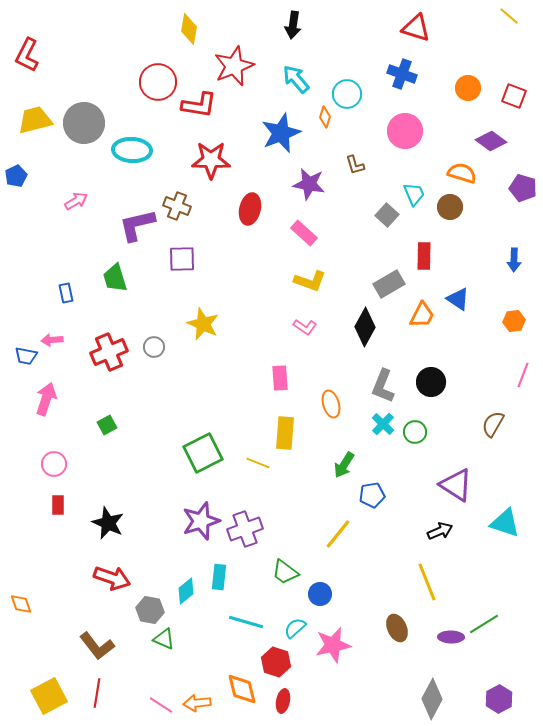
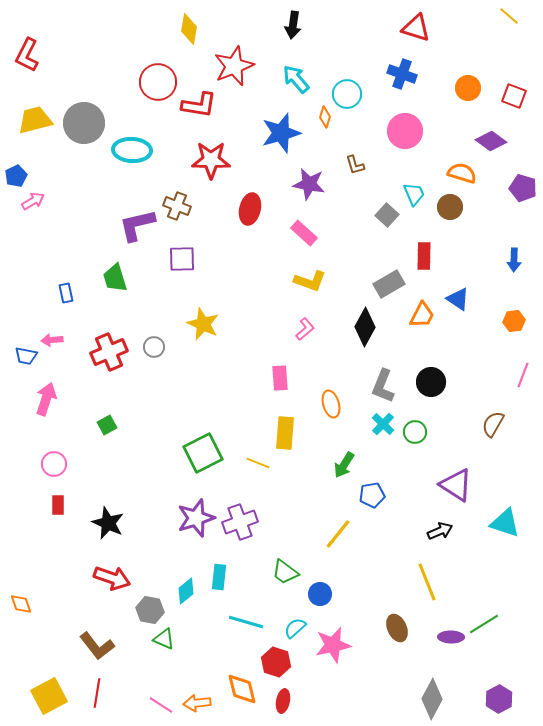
blue star at (281, 133): rotated 6 degrees clockwise
pink arrow at (76, 201): moved 43 px left
pink L-shape at (305, 327): moved 2 px down; rotated 75 degrees counterclockwise
purple star at (201, 521): moved 5 px left, 3 px up
purple cross at (245, 529): moved 5 px left, 7 px up
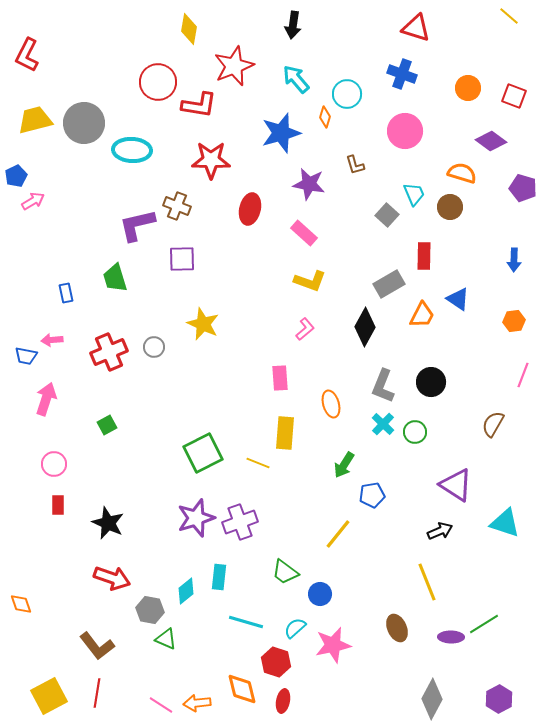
green triangle at (164, 639): moved 2 px right
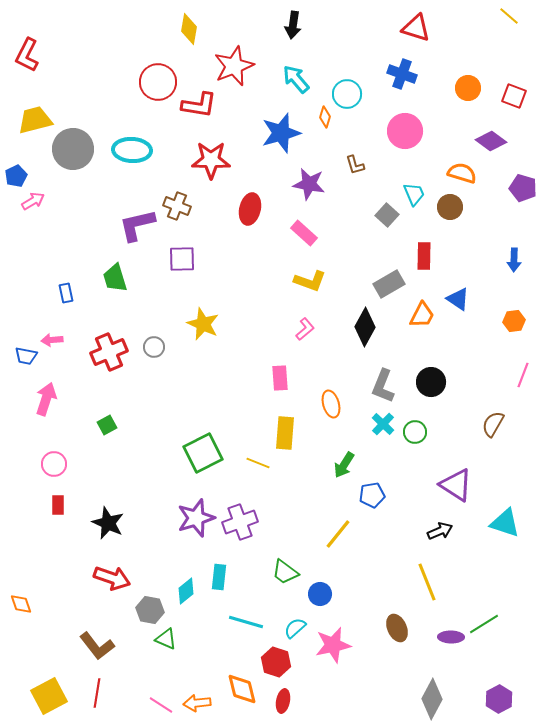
gray circle at (84, 123): moved 11 px left, 26 px down
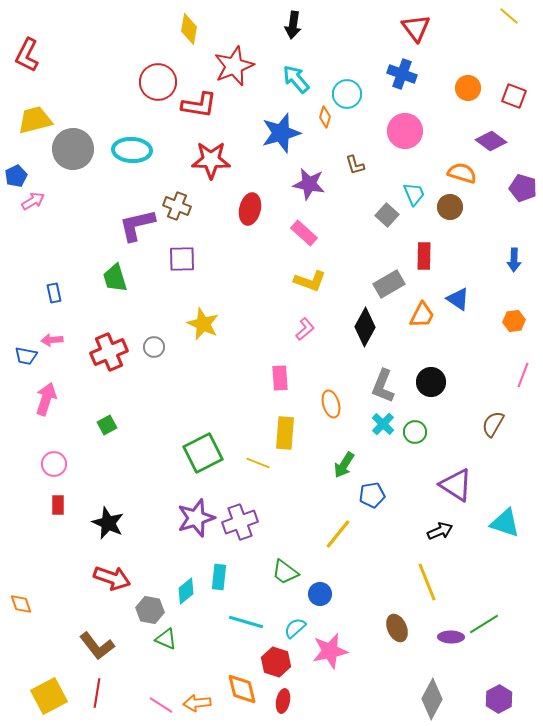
red triangle at (416, 28): rotated 36 degrees clockwise
blue rectangle at (66, 293): moved 12 px left
pink star at (333, 645): moved 3 px left, 6 px down
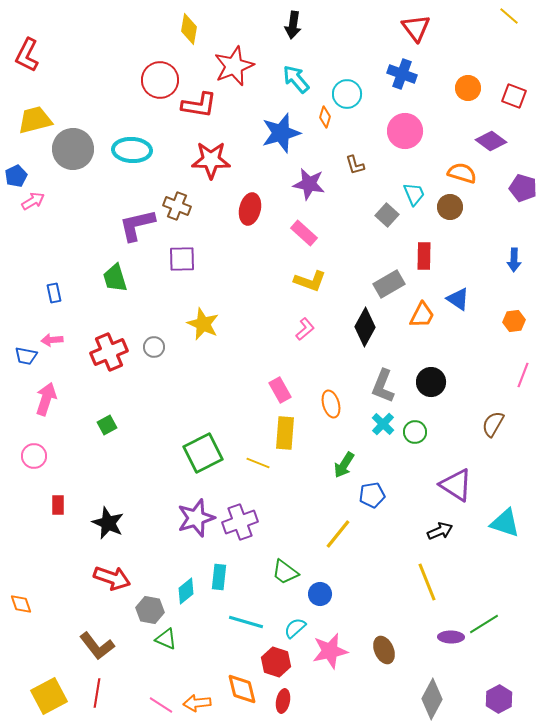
red circle at (158, 82): moved 2 px right, 2 px up
pink rectangle at (280, 378): moved 12 px down; rotated 25 degrees counterclockwise
pink circle at (54, 464): moved 20 px left, 8 px up
brown ellipse at (397, 628): moved 13 px left, 22 px down
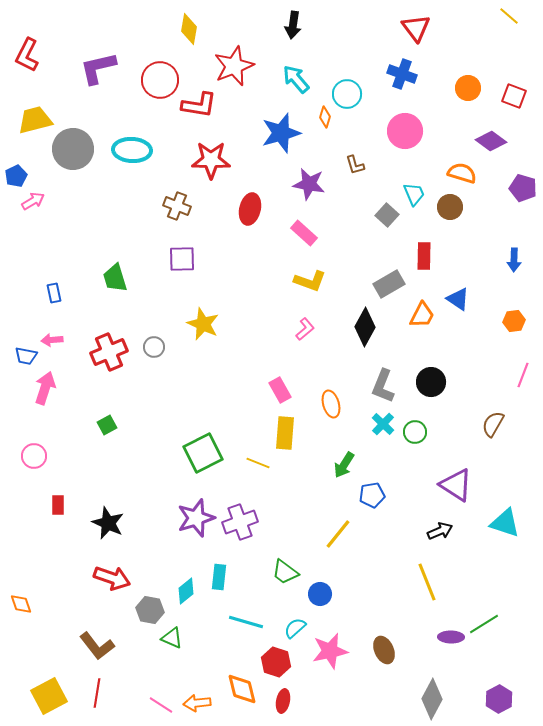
purple L-shape at (137, 225): moved 39 px left, 157 px up
pink arrow at (46, 399): moved 1 px left, 11 px up
green triangle at (166, 639): moved 6 px right, 1 px up
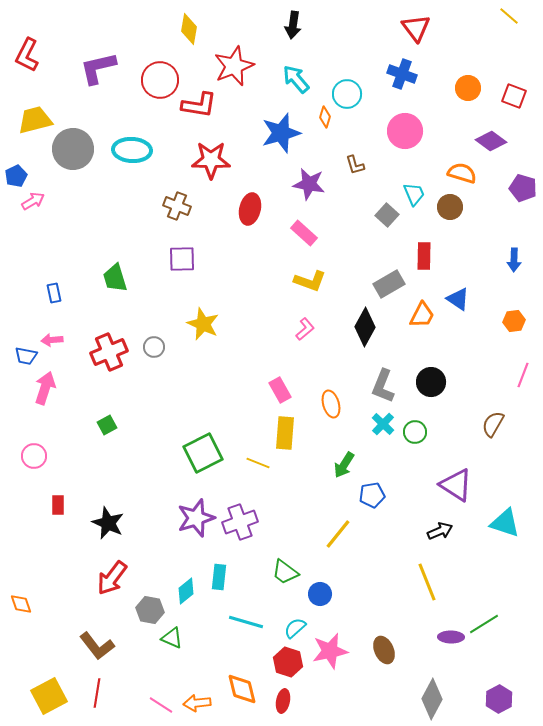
red arrow at (112, 578): rotated 108 degrees clockwise
red hexagon at (276, 662): moved 12 px right
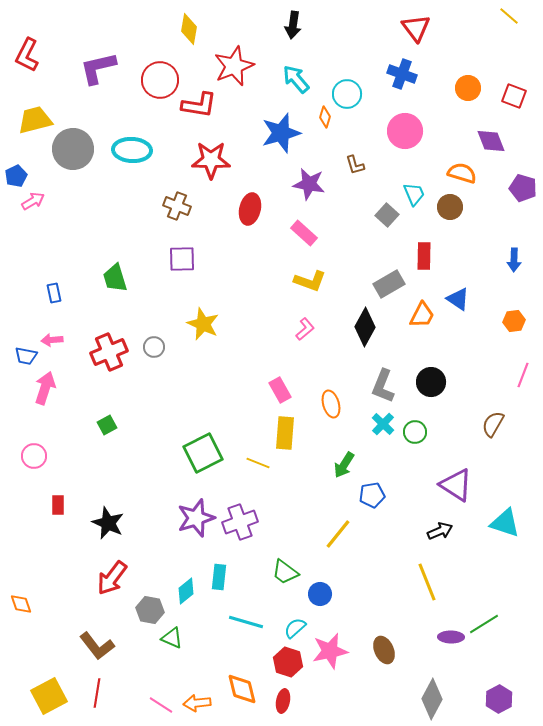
purple diamond at (491, 141): rotated 32 degrees clockwise
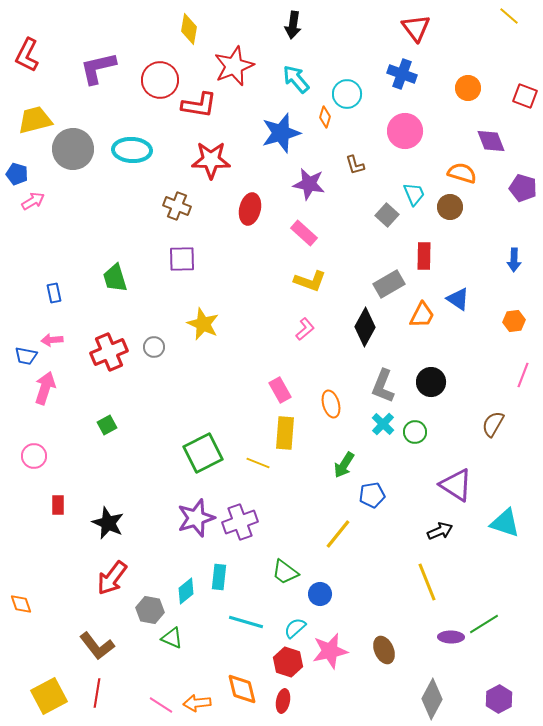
red square at (514, 96): moved 11 px right
blue pentagon at (16, 176): moved 1 px right, 2 px up; rotated 30 degrees counterclockwise
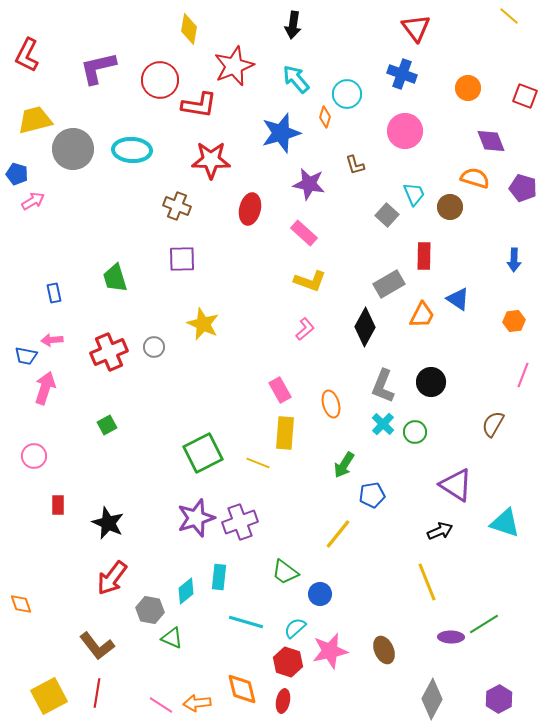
orange semicircle at (462, 173): moved 13 px right, 5 px down
